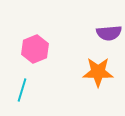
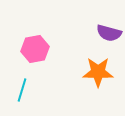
purple semicircle: rotated 20 degrees clockwise
pink hexagon: rotated 12 degrees clockwise
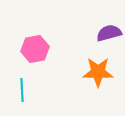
purple semicircle: rotated 150 degrees clockwise
cyan line: rotated 20 degrees counterclockwise
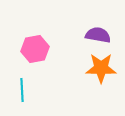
purple semicircle: moved 11 px left, 2 px down; rotated 25 degrees clockwise
orange star: moved 3 px right, 4 px up
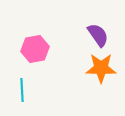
purple semicircle: rotated 45 degrees clockwise
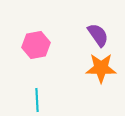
pink hexagon: moved 1 px right, 4 px up
cyan line: moved 15 px right, 10 px down
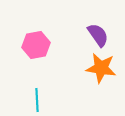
orange star: rotated 8 degrees clockwise
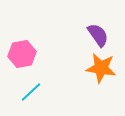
pink hexagon: moved 14 px left, 9 px down
cyan line: moved 6 px left, 8 px up; rotated 50 degrees clockwise
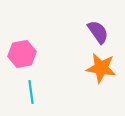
purple semicircle: moved 3 px up
cyan line: rotated 55 degrees counterclockwise
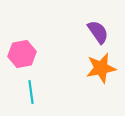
orange star: rotated 20 degrees counterclockwise
